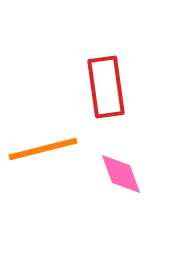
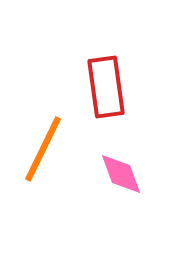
orange line: rotated 50 degrees counterclockwise
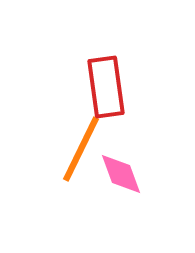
orange line: moved 38 px right
